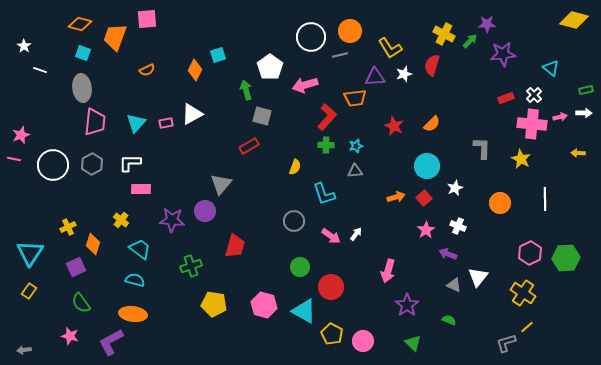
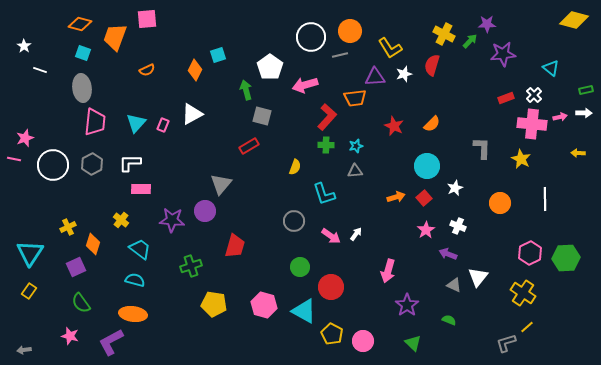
pink rectangle at (166, 123): moved 3 px left, 2 px down; rotated 56 degrees counterclockwise
pink star at (21, 135): moved 4 px right, 3 px down
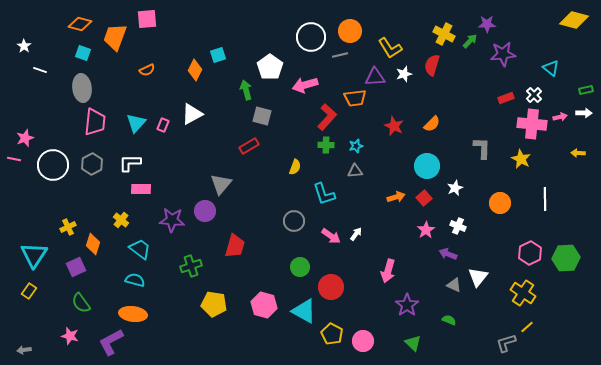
cyan triangle at (30, 253): moved 4 px right, 2 px down
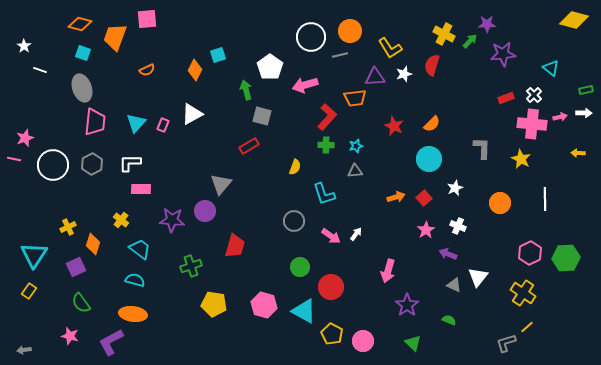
gray ellipse at (82, 88): rotated 12 degrees counterclockwise
cyan circle at (427, 166): moved 2 px right, 7 px up
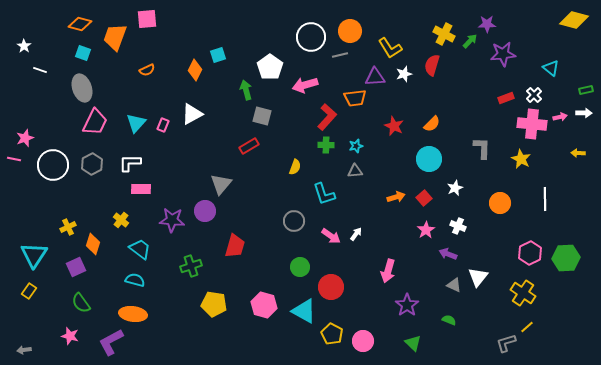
pink trapezoid at (95, 122): rotated 20 degrees clockwise
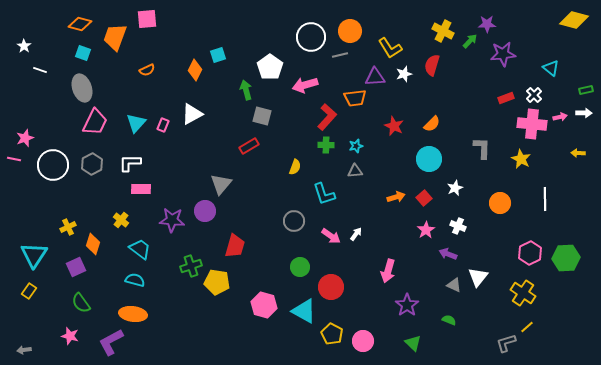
yellow cross at (444, 34): moved 1 px left, 3 px up
yellow pentagon at (214, 304): moved 3 px right, 22 px up
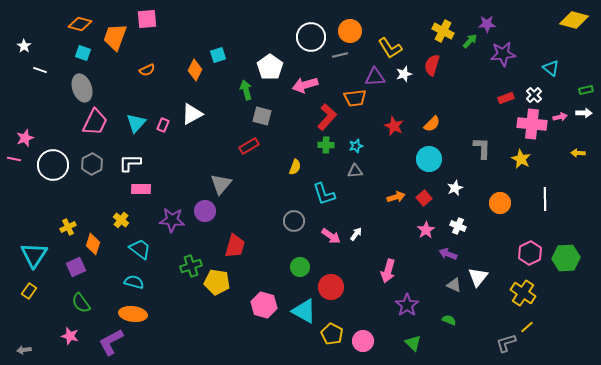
cyan semicircle at (135, 280): moved 1 px left, 2 px down
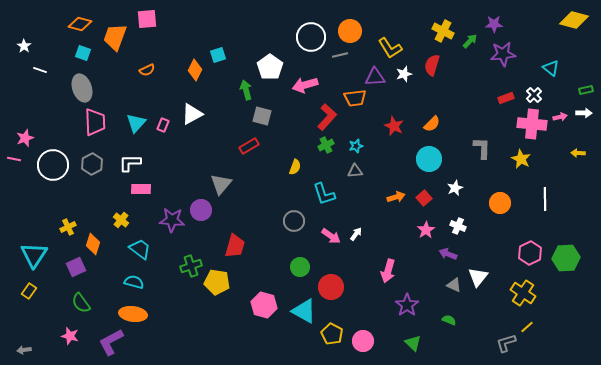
purple star at (487, 24): moved 7 px right
pink trapezoid at (95, 122): rotated 28 degrees counterclockwise
green cross at (326, 145): rotated 28 degrees counterclockwise
purple circle at (205, 211): moved 4 px left, 1 px up
